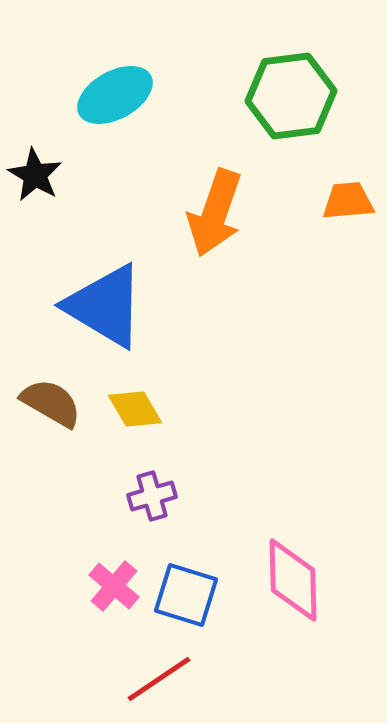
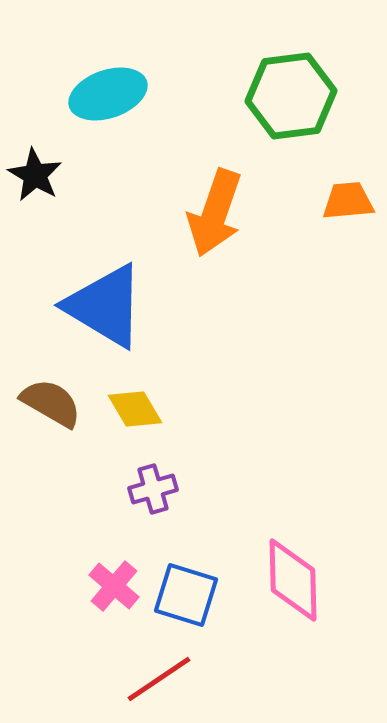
cyan ellipse: moved 7 px left, 1 px up; rotated 10 degrees clockwise
purple cross: moved 1 px right, 7 px up
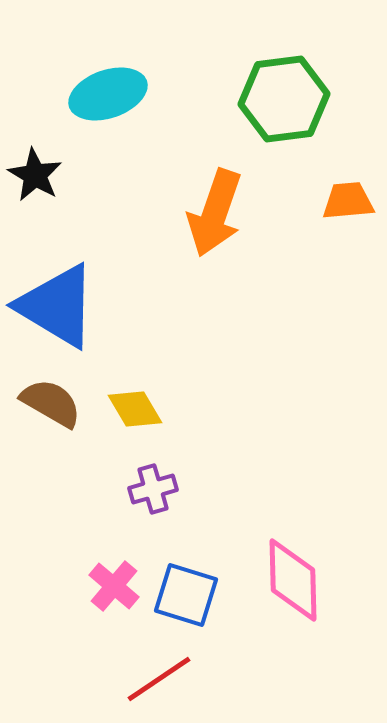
green hexagon: moved 7 px left, 3 px down
blue triangle: moved 48 px left
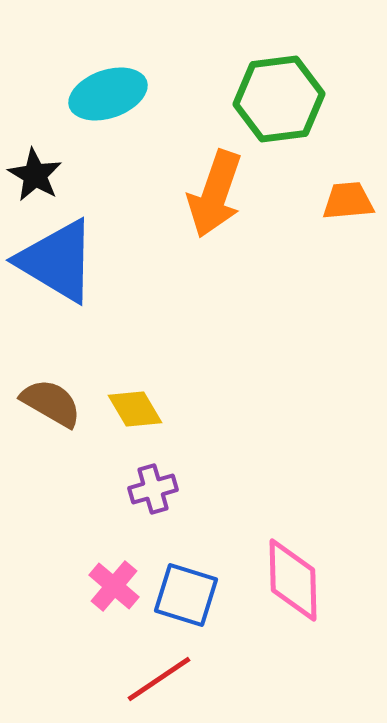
green hexagon: moved 5 px left
orange arrow: moved 19 px up
blue triangle: moved 45 px up
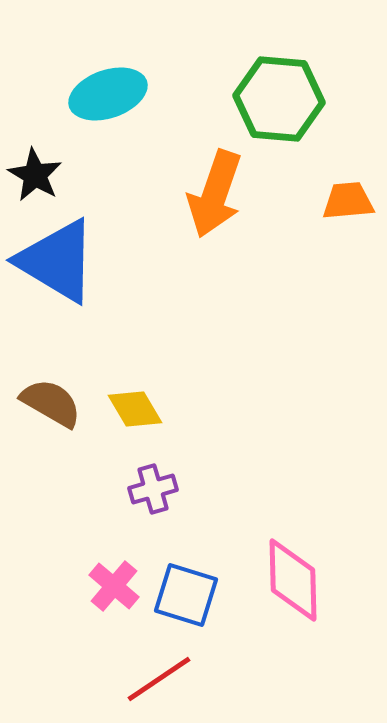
green hexagon: rotated 12 degrees clockwise
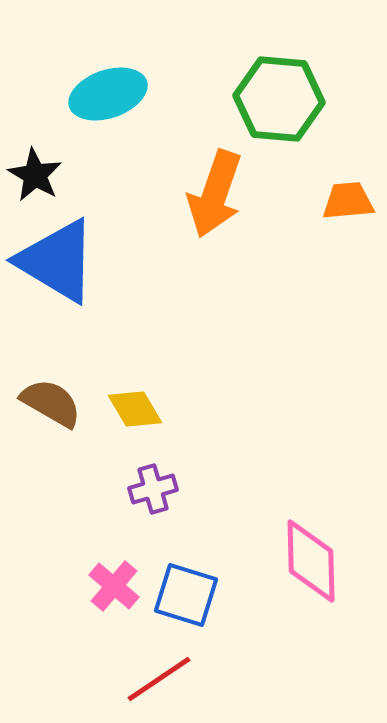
pink diamond: moved 18 px right, 19 px up
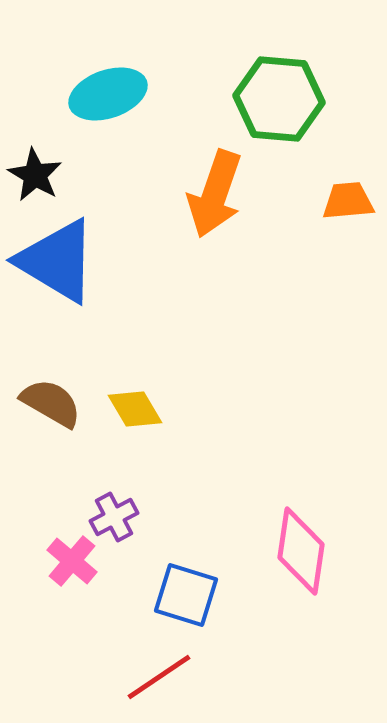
purple cross: moved 39 px left, 28 px down; rotated 12 degrees counterclockwise
pink diamond: moved 10 px left, 10 px up; rotated 10 degrees clockwise
pink cross: moved 42 px left, 25 px up
red line: moved 2 px up
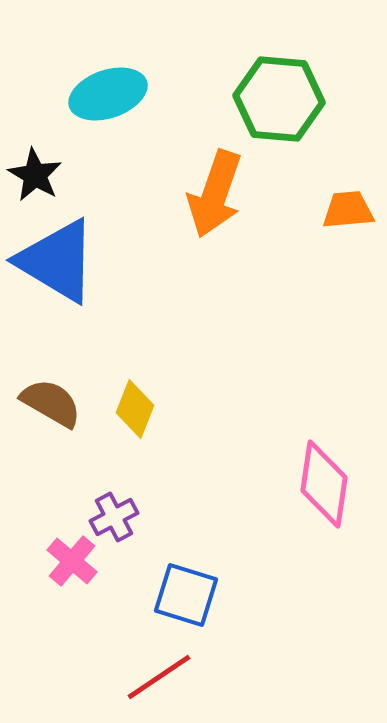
orange trapezoid: moved 9 px down
yellow diamond: rotated 52 degrees clockwise
pink diamond: moved 23 px right, 67 px up
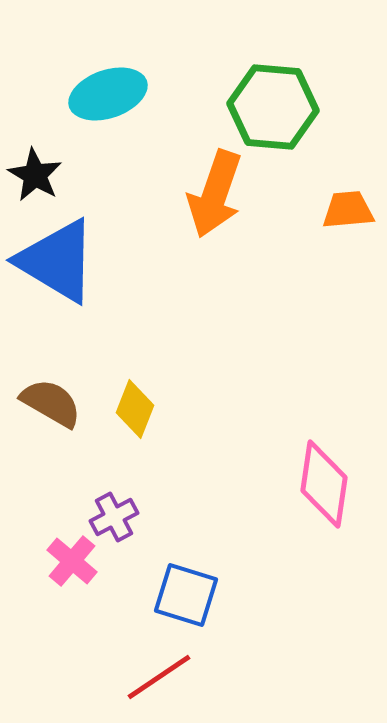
green hexagon: moved 6 px left, 8 px down
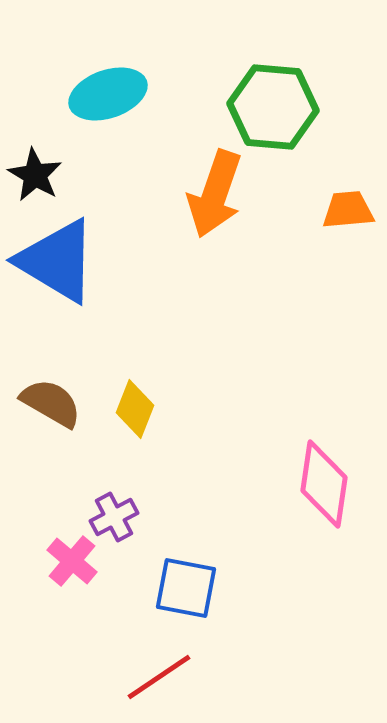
blue square: moved 7 px up; rotated 6 degrees counterclockwise
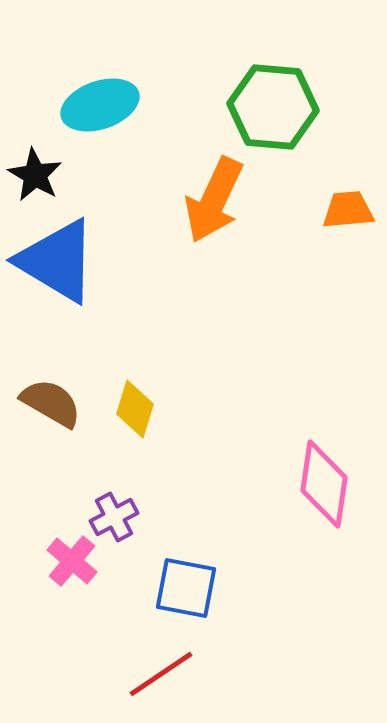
cyan ellipse: moved 8 px left, 11 px down
orange arrow: moved 1 px left, 6 px down; rotated 6 degrees clockwise
yellow diamond: rotated 4 degrees counterclockwise
red line: moved 2 px right, 3 px up
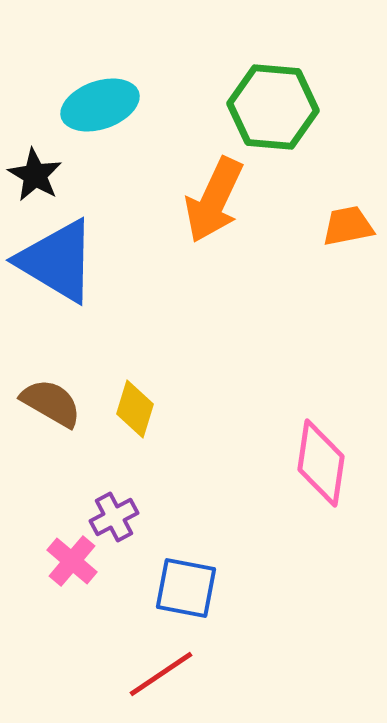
orange trapezoid: moved 16 px down; rotated 6 degrees counterclockwise
pink diamond: moved 3 px left, 21 px up
